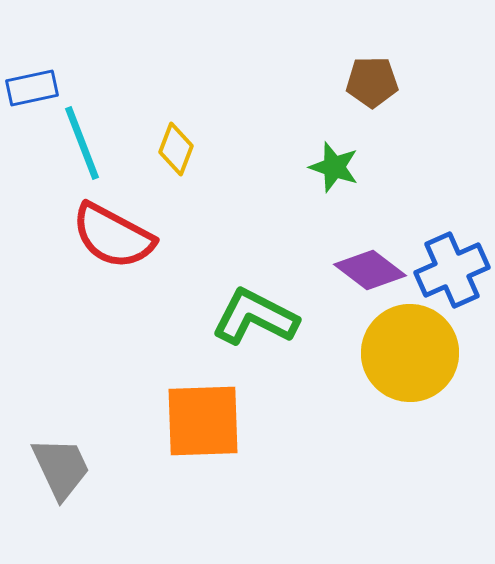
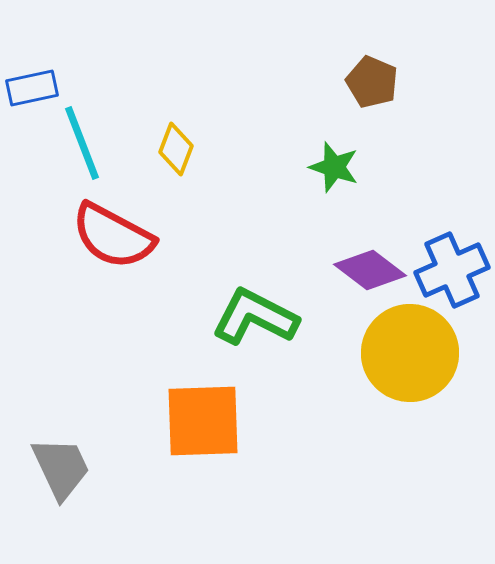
brown pentagon: rotated 24 degrees clockwise
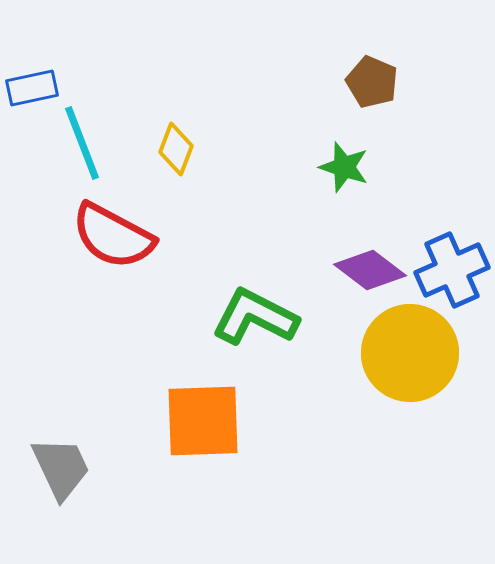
green star: moved 10 px right
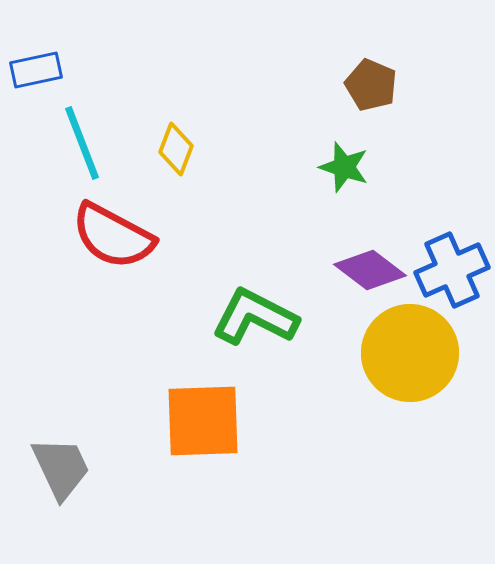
brown pentagon: moved 1 px left, 3 px down
blue rectangle: moved 4 px right, 18 px up
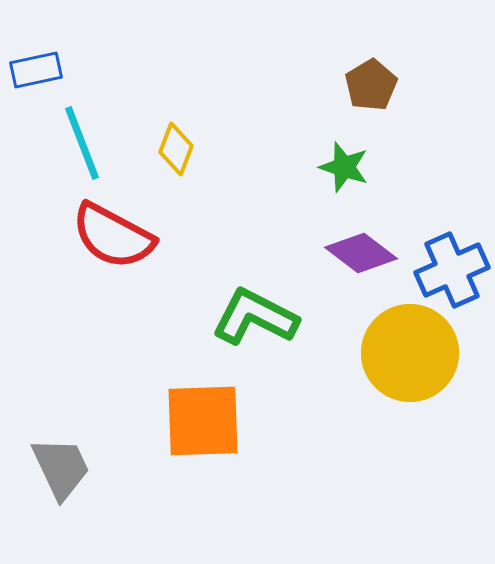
brown pentagon: rotated 18 degrees clockwise
purple diamond: moved 9 px left, 17 px up
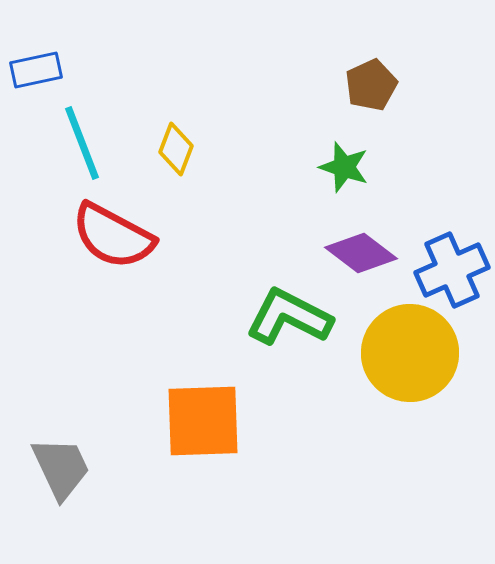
brown pentagon: rotated 6 degrees clockwise
green L-shape: moved 34 px right
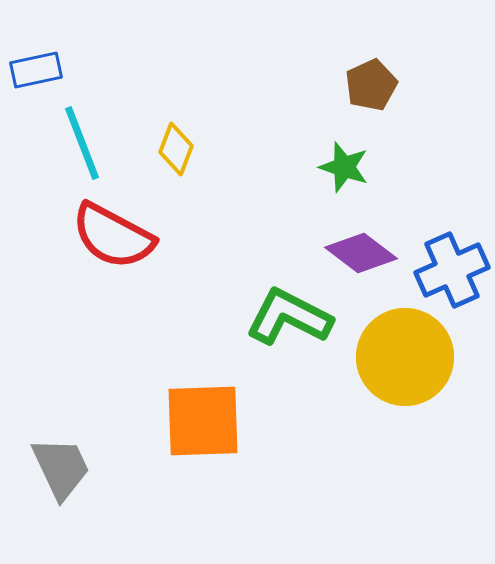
yellow circle: moved 5 px left, 4 px down
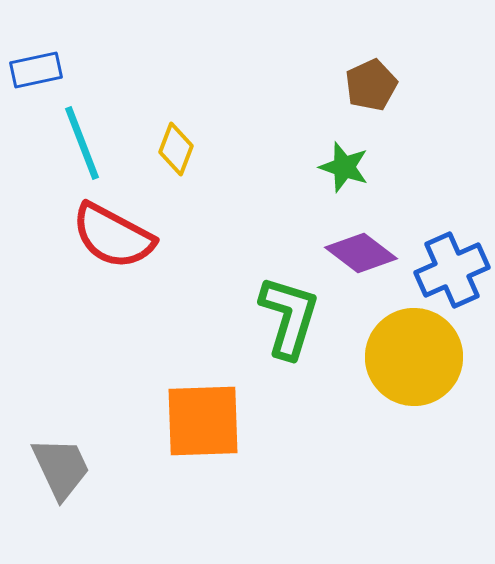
green L-shape: rotated 80 degrees clockwise
yellow circle: moved 9 px right
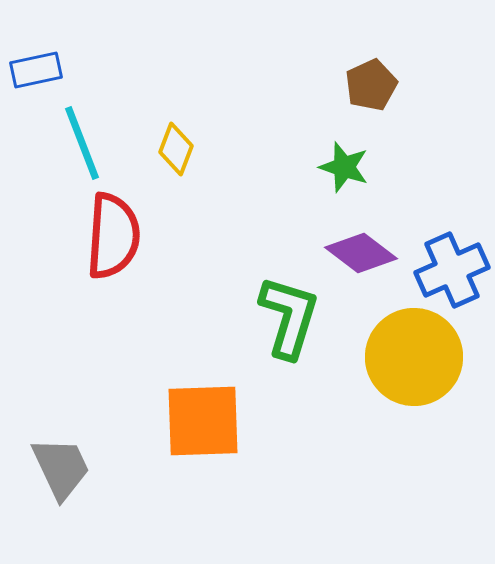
red semicircle: rotated 114 degrees counterclockwise
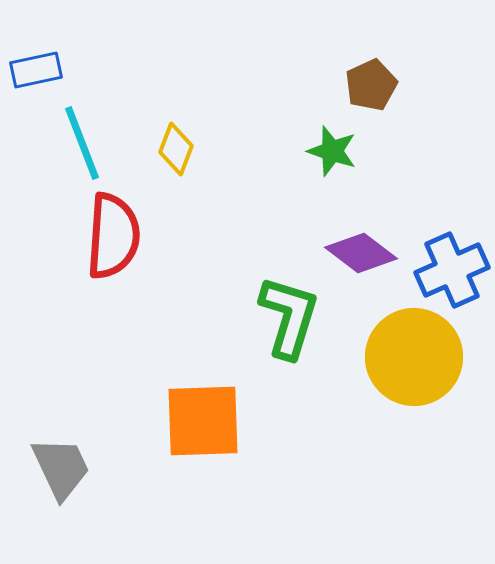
green star: moved 12 px left, 16 px up
